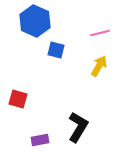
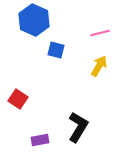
blue hexagon: moved 1 px left, 1 px up
red square: rotated 18 degrees clockwise
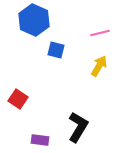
purple rectangle: rotated 18 degrees clockwise
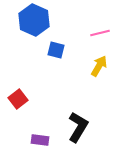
red square: rotated 18 degrees clockwise
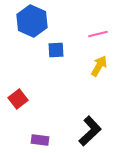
blue hexagon: moved 2 px left, 1 px down
pink line: moved 2 px left, 1 px down
blue square: rotated 18 degrees counterclockwise
black L-shape: moved 12 px right, 4 px down; rotated 16 degrees clockwise
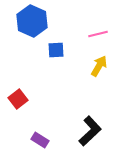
purple rectangle: rotated 24 degrees clockwise
